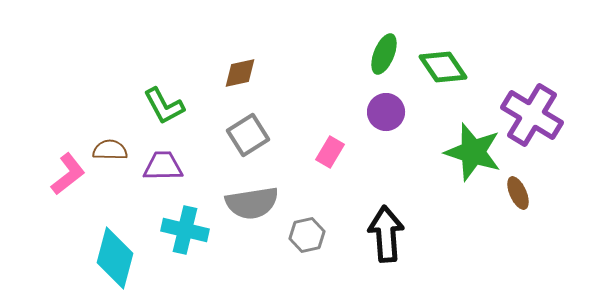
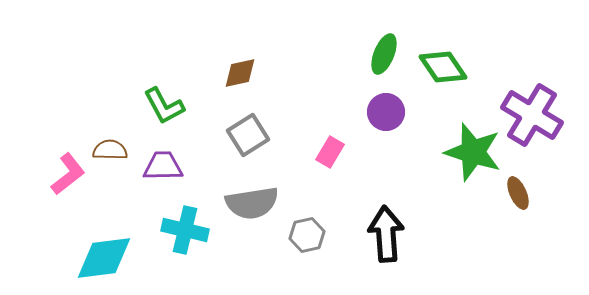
cyan diamond: moved 11 px left; rotated 68 degrees clockwise
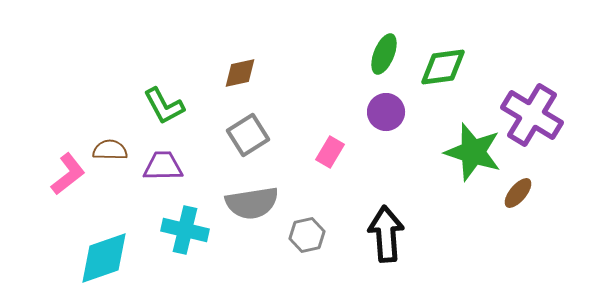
green diamond: rotated 63 degrees counterclockwise
brown ellipse: rotated 64 degrees clockwise
cyan diamond: rotated 12 degrees counterclockwise
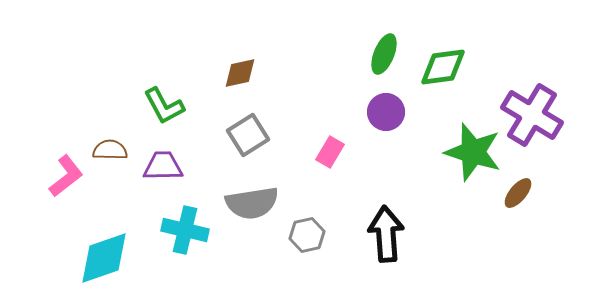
pink L-shape: moved 2 px left, 2 px down
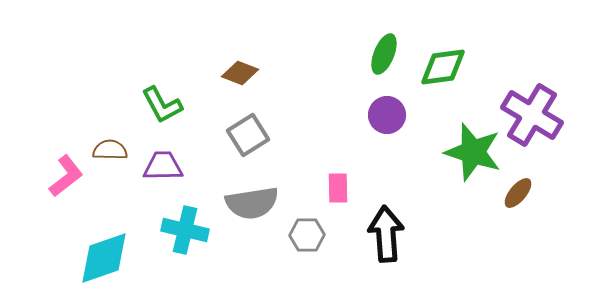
brown diamond: rotated 33 degrees clockwise
green L-shape: moved 2 px left, 1 px up
purple circle: moved 1 px right, 3 px down
pink rectangle: moved 8 px right, 36 px down; rotated 32 degrees counterclockwise
gray hexagon: rotated 12 degrees clockwise
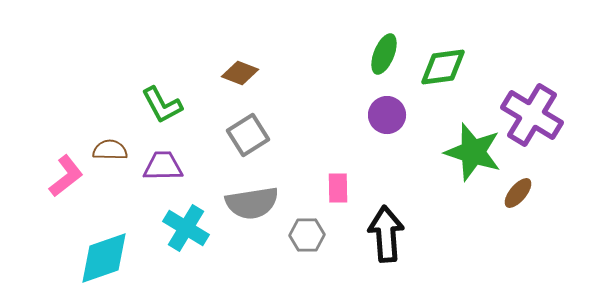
cyan cross: moved 1 px right, 2 px up; rotated 18 degrees clockwise
